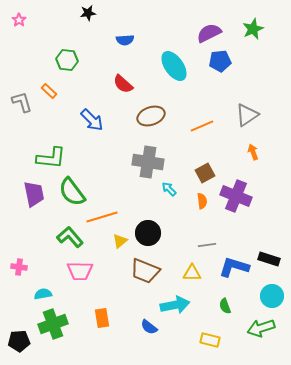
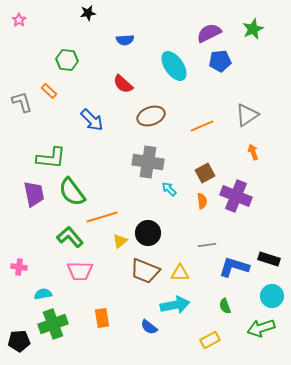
yellow triangle at (192, 273): moved 12 px left
yellow rectangle at (210, 340): rotated 42 degrees counterclockwise
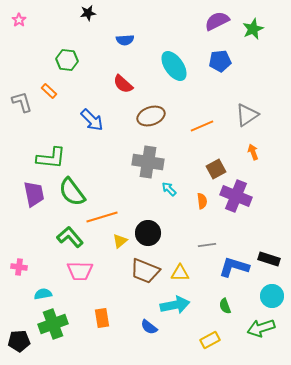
purple semicircle at (209, 33): moved 8 px right, 12 px up
brown square at (205, 173): moved 11 px right, 4 px up
